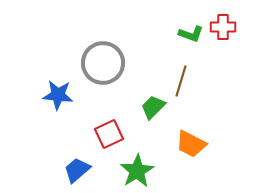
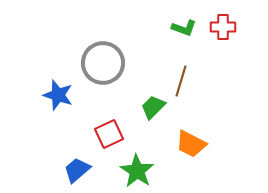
green L-shape: moved 7 px left, 6 px up
blue star: rotated 12 degrees clockwise
green star: rotated 8 degrees counterclockwise
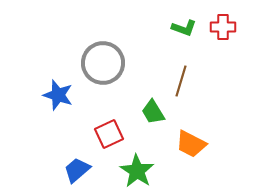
green trapezoid: moved 5 px down; rotated 76 degrees counterclockwise
